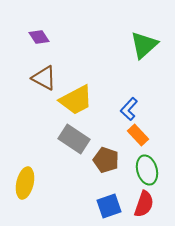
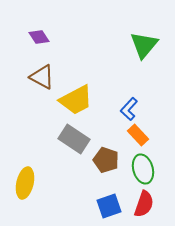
green triangle: rotated 8 degrees counterclockwise
brown triangle: moved 2 px left, 1 px up
green ellipse: moved 4 px left, 1 px up
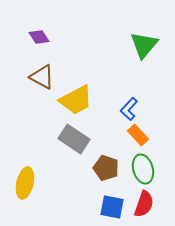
brown pentagon: moved 8 px down
blue square: moved 3 px right, 1 px down; rotated 30 degrees clockwise
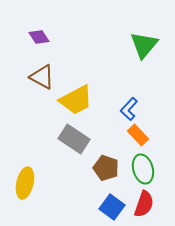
blue square: rotated 25 degrees clockwise
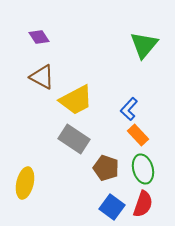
red semicircle: moved 1 px left
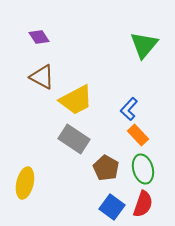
brown pentagon: rotated 10 degrees clockwise
